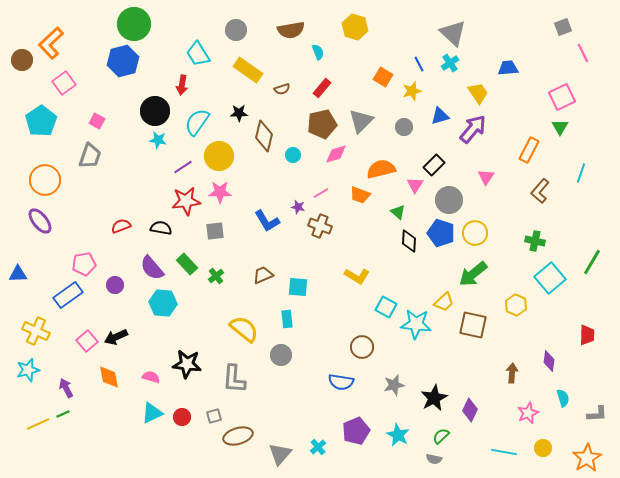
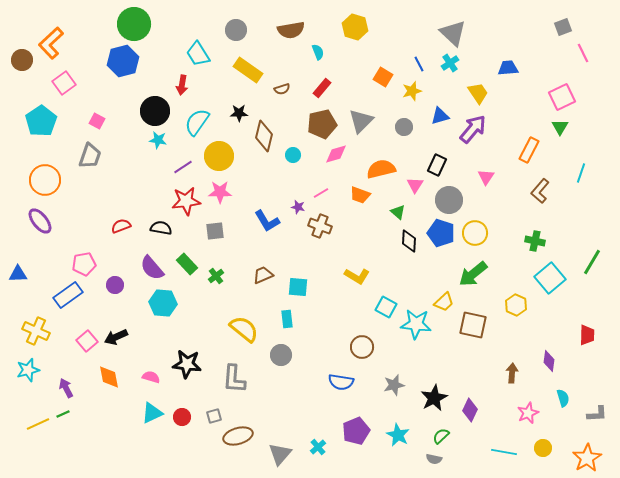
black rectangle at (434, 165): moved 3 px right; rotated 20 degrees counterclockwise
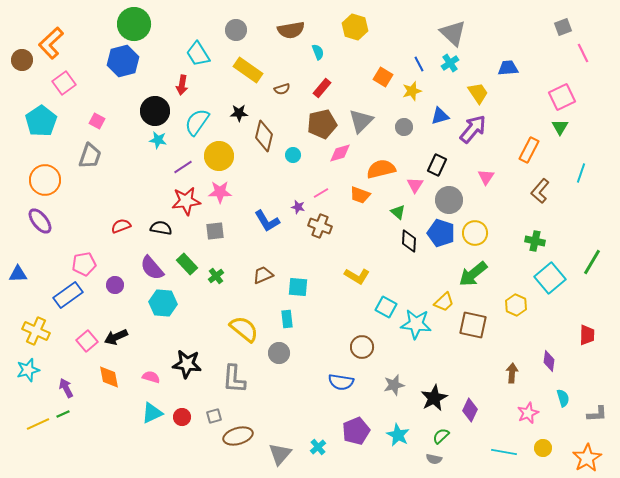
pink diamond at (336, 154): moved 4 px right, 1 px up
gray circle at (281, 355): moved 2 px left, 2 px up
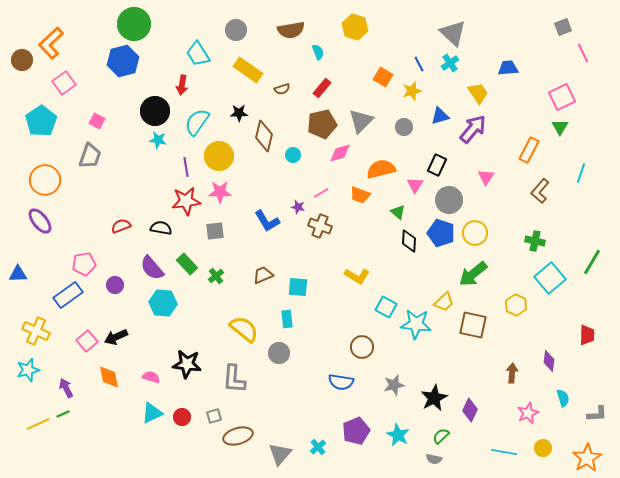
purple line at (183, 167): moved 3 px right; rotated 66 degrees counterclockwise
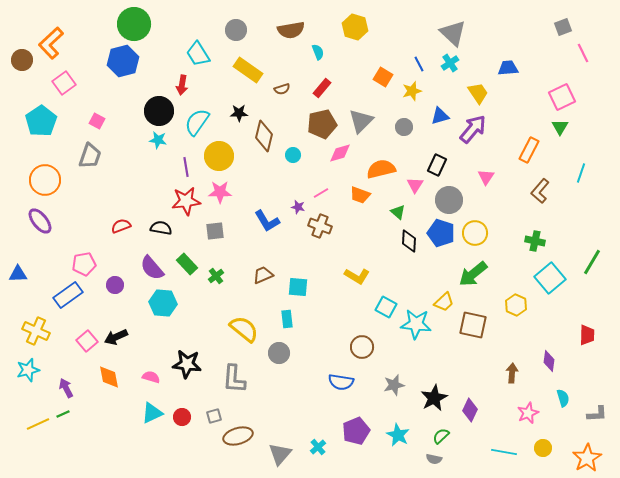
black circle at (155, 111): moved 4 px right
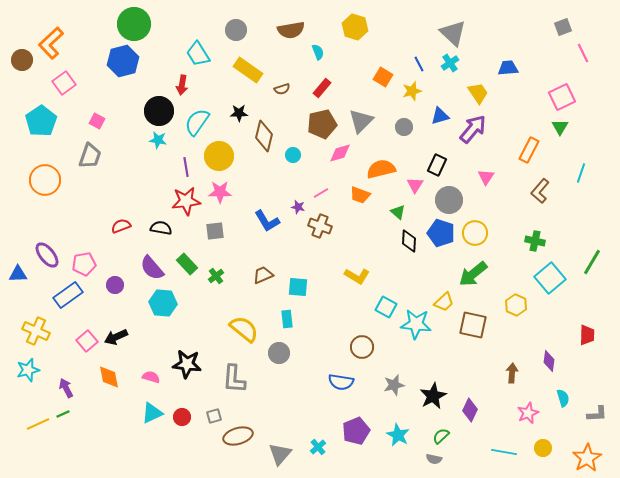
purple ellipse at (40, 221): moved 7 px right, 34 px down
black star at (434, 398): moved 1 px left, 2 px up
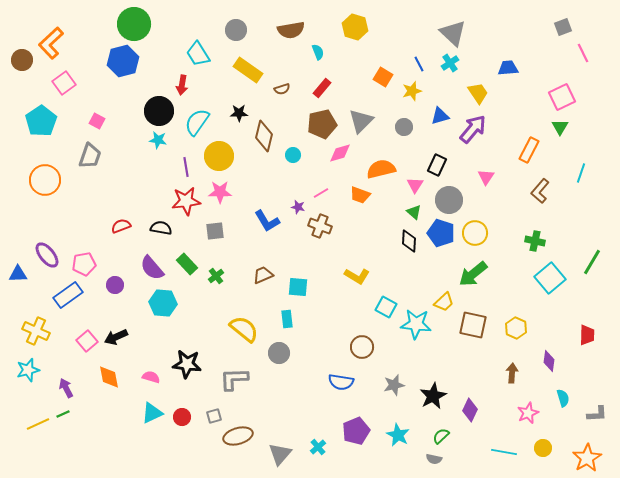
green triangle at (398, 212): moved 16 px right
yellow hexagon at (516, 305): moved 23 px down
gray L-shape at (234, 379): rotated 84 degrees clockwise
